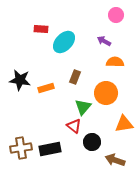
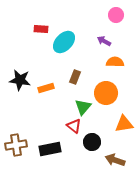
brown cross: moved 5 px left, 3 px up
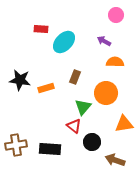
black rectangle: rotated 15 degrees clockwise
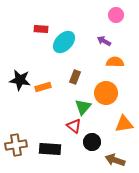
orange rectangle: moved 3 px left, 1 px up
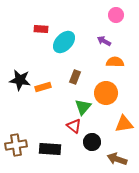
brown arrow: moved 2 px right, 1 px up
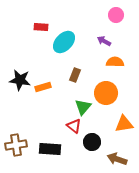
red rectangle: moved 2 px up
brown rectangle: moved 2 px up
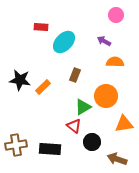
orange rectangle: rotated 28 degrees counterclockwise
orange circle: moved 3 px down
green triangle: rotated 18 degrees clockwise
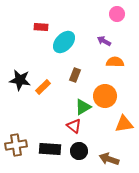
pink circle: moved 1 px right, 1 px up
orange circle: moved 1 px left
black circle: moved 13 px left, 9 px down
brown arrow: moved 8 px left
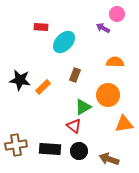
purple arrow: moved 1 px left, 13 px up
orange circle: moved 3 px right, 1 px up
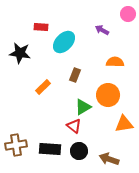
pink circle: moved 11 px right
purple arrow: moved 1 px left, 2 px down
black star: moved 27 px up
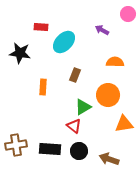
orange rectangle: rotated 42 degrees counterclockwise
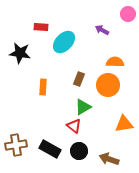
brown rectangle: moved 4 px right, 4 px down
orange circle: moved 10 px up
black rectangle: rotated 25 degrees clockwise
